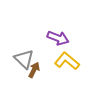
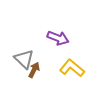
yellow L-shape: moved 5 px right, 7 px down
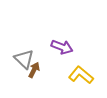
purple arrow: moved 4 px right, 9 px down
yellow L-shape: moved 9 px right, 7 px down
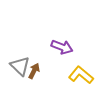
gray triangle: moved 4 px left, 7 px down
brown arrow: moved 1 px down
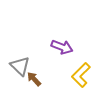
brown arrow: moved 8 px down; rotated 70 degrees counterclockwise
yellow L-shape: rotated 85 degrees counterclockwise
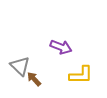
purple arrow: moved 1 px left
yellow L-shape: rotated 135 degrees counterclockwise
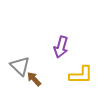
purple arrow: rotated 85 degrees clockwise
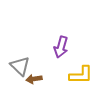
brown arrow: rotated 56 degrees counterclockwise
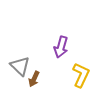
yellow L-shape: rotated 65 degrees counterclockwise
brown arrow: rotated 56 degrees counterclockwise
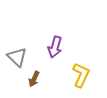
purple arrow: moved 6 px left
gray triangle: moved 3 px left, 9 px up
